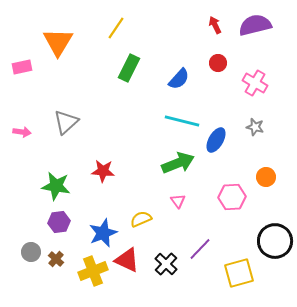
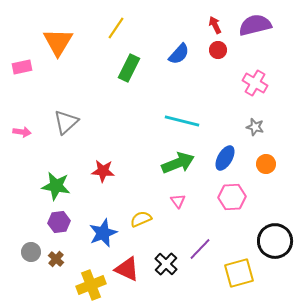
red circle: moved 13 px up
blue semicircle: moved 25 px up
blue ellipse: moved 9 px right, 18 px down
orange circle: moved 13 px up
red triangle: moved 9 px down
yellow cross: moved 2 px left, 14 px down
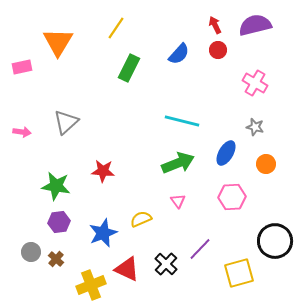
blue ellipse: moved 1 px right, 5 px up
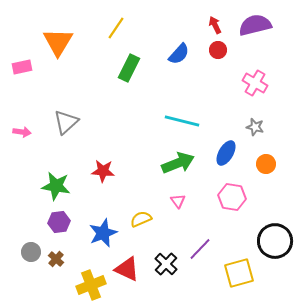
pink hexagon: rotated 12 degrees clockwise
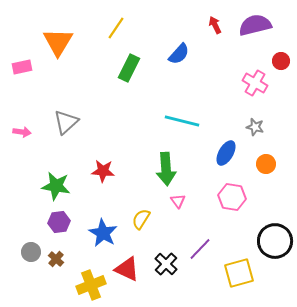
red circle: moved 63 px right, 11 px down
green arrow: moved 12 px left, 6 px down; rotated 108 degrees clockwise
yellow semicircle: rotated 35 degrees counterclockwise
blue star: rotated 20 degrees counterclockwise
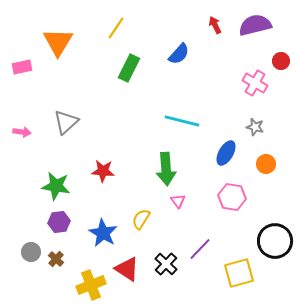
red triangle: rotated 8 degrees clockwise
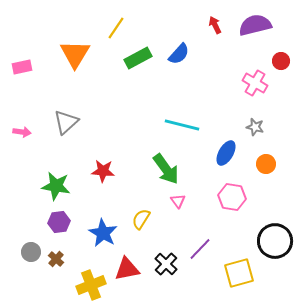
orange triangle: moved 17 px right, 12 px down
green rectangle: moved 9 px right, 10 px up; rotated 36 degrees clockwise
cyan line: moved 4 px down
green arrow: rotated 32 degrees counterclockwise
red triangle: rotated 44 degrees counterclockwise
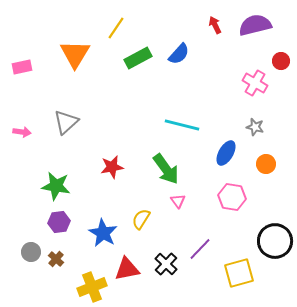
red star: moved 9 px right, 4 px up; rotated 15 degrees counterclockwise
yellow cross: moved 1 px right, 2 px down
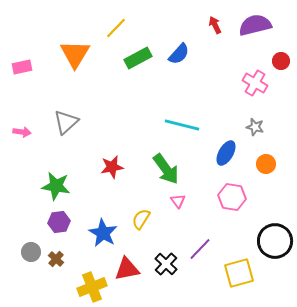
yellow line: rotated 10 degrees clockwise
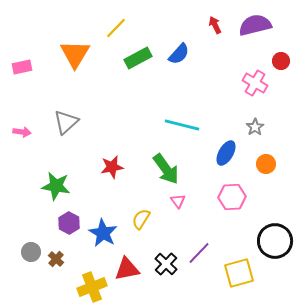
gray star: rotated 24 degrees clockwise
pink hexagon: rotated 12 degrees counterclockwise
purple hexagon: moved 10 px right, 1 px down; rotated 25 degrees counterclockwise
purple line: moved 1 px left, 4 px down
